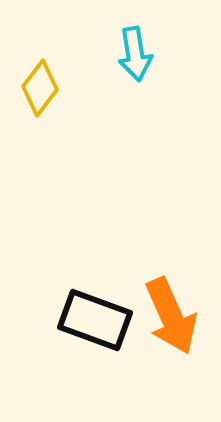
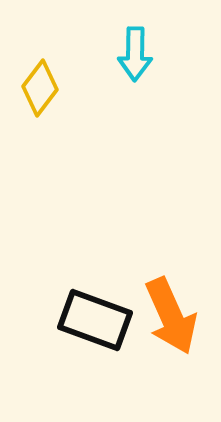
cyan arrow: rotated 10 degrees clockwise
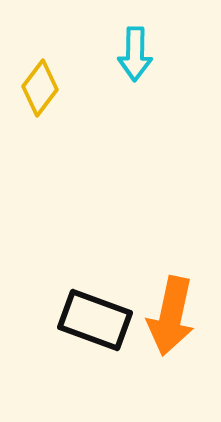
orange arrow: rotated 36 degrees clockwise
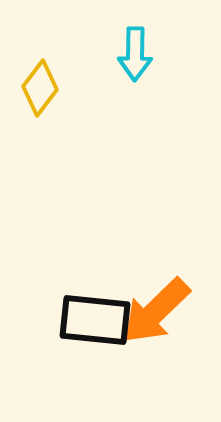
orange arrow: moved 15 px left, 5 px up; rotated 34 degrees clockwise
black rectangle: rotated 14 degrees counterclockwise
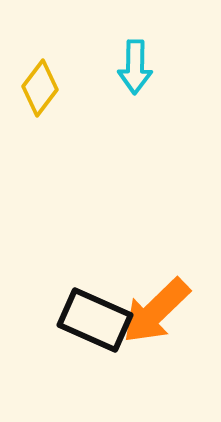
cyan arrow: moved 13 px down
black rectangle: rotated 18 degrees clockwise
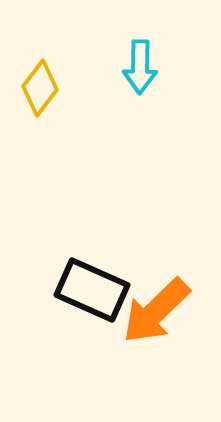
cyan arrow: moved 5 px right
black rectangle: moved 3 px left, 30 px up
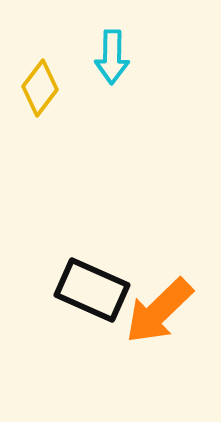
cyan arrow: moved 28 px left, 10 px up
orange arrow: moved 3 px right
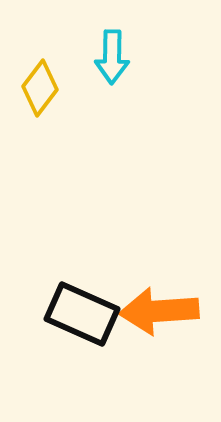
black rectangle: moved 10 px left, 24 px down
orange arrow: rotated 40 degrees clockwise
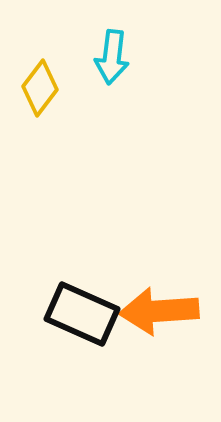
cyan arrow: rotated 6 degrees clockwise
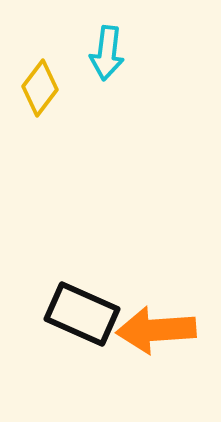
cyan arrow: moved 5 px left, 4 px up
orange arrow: moved 3 px left, 19 px down
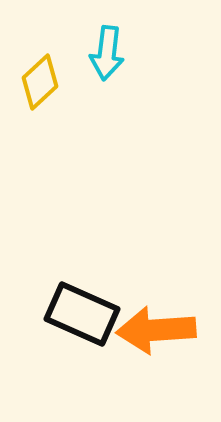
yellow diamond: moved 6 px up; rotated 10 degrees clockwise
